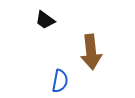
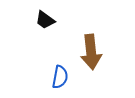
blue semicircle: moved 4 px up
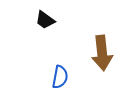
brown arrow: moved 11 px right, 1 px down
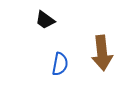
blue semicircle: moved 13 px up
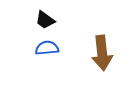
blue semicircle: moved 13 px left, 16 px up; rotated 105 degrees counterclockwise
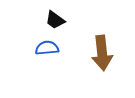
black trapezoid: moved 10 px right
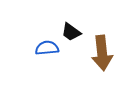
black trapezoid: moved 16 px right, 12 px down
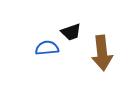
black trapezoid: rotated 55 degrees counterclockwise
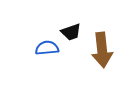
brown arrow: moved 3 px up
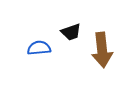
blue semicircle: moved 8 px left
